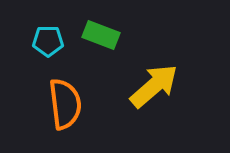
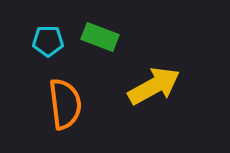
green rectangle: moved 1 px left, 2 px down
yellow arrow: rotated 12 degrees clockwise
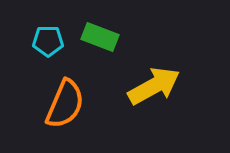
orange semicircle: rotated 30 degrees clockwise
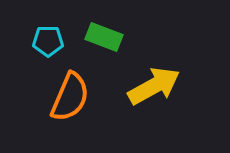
green rectangle: moved 4 px right
orange semicircle: moved 5 px right, 7 px up
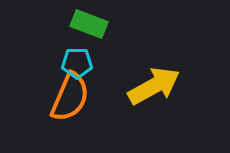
green rectangle: moved 15 px left, 13 px up
cyan pentagon: moved 29 px right, 22 px down
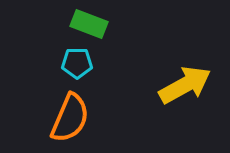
yellow arrow: moved 31 px right, 1 px up
orange semicircle: moved 21 px down
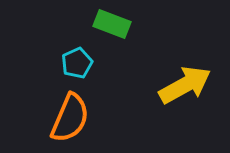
green rectangle: moved 23 px right
cyan pentagon: rotated 24 degrees counterclockwise
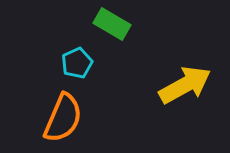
green rectangle: rotated 9 degrees clockwise
orange semicircle: moved 7 px left
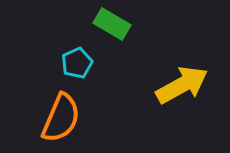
yellow arrow: moved 3 px left
orange semicircle: moved 2 px left
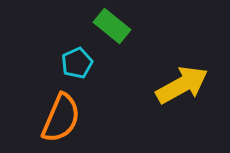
green rectangle: moved 2 px down; rotated 9 degrees clockwise
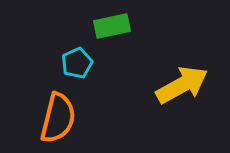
green rectangle: rotated 51 degrees counterclockwise
orange semicircle: moved 3 px left; rotated 9 degrees counterclockwise
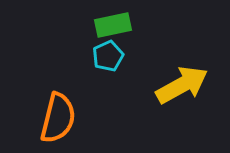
green rectangle: moved 1 px right, 1 px up
cyan pentagon: moved 31 px right, 7 px up
